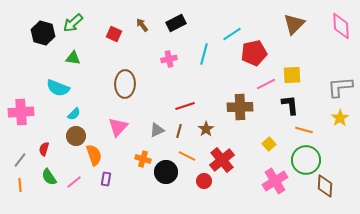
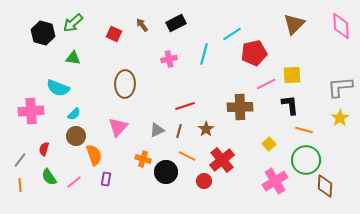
pink cross at (21, 112): moved 10 px right, 1 px up
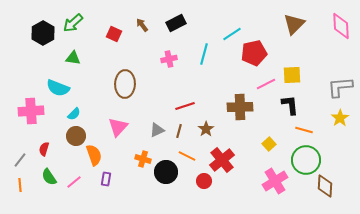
black hexagon at (43, 33): rotated 15 degrees clockwise
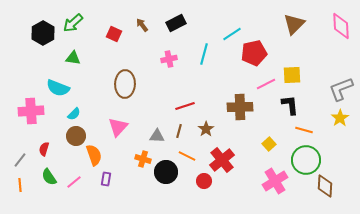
gray L-shape at (340, 87): moved 1 px right, 2 px down; rotated 16 degrees counterclockwise
gray triangle at (157, 130): moved 6 px down; rotated 28 degrees clockwise
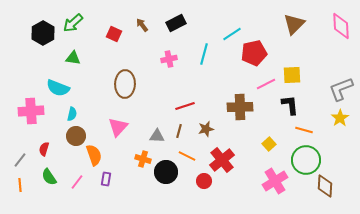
cyan semicircle at (74, 114): moved 2 px left; rotated 32 degrees counterclockwise
brown star at (206, 129): rotated 21 degrees clockwise
pink line at (74, 182): moved 3 px right; rotated 14 degrees counterclockwise
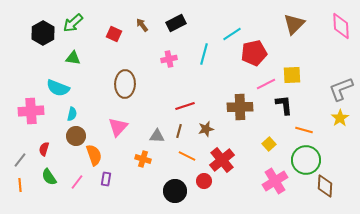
black L-shape at (290, 105): moved 6 px left
black circle at (166, 172): moved 9 px right, 19 px down
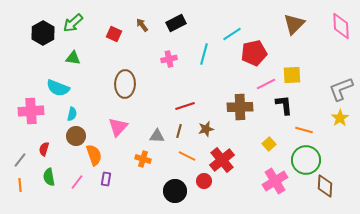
green semicircle at (49, 177): rotated 24 degrees clockwise
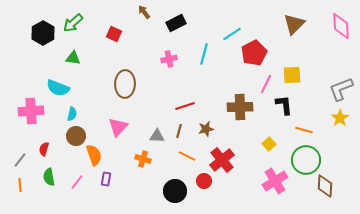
brown arrow at (142, 25): moved 2 px right, 13 px up
red pentagon at (254, 53): rotated 15 degrees counterclockwise
pink line at (266, 84): rotated 36 degrees counterclockwise
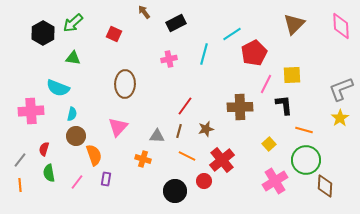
red line at (185, 106): rotated 36 degrees counterclockwise
green semicircle at (49, 177): moved 4 px up
